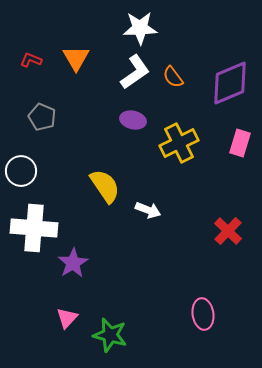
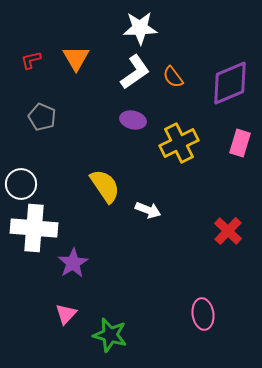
red L-shape: rotated 35 degrees counterclockwise
white circle: moved 13 px down
pink triangle: moved 1 px left, 4 px up
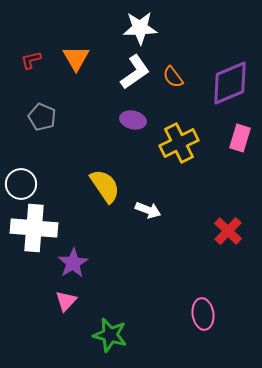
pink rectangle: moved 5 px up
pink triangle: moved 13 px up
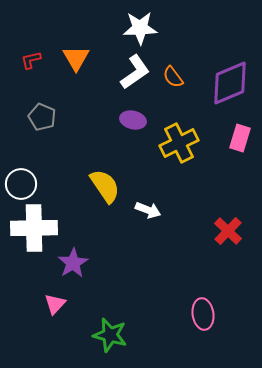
white cross: rotated 6 degrees counterclockwise
pink triangle: moved 11 px left, 3 px down
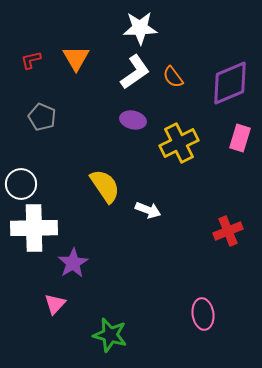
red cross: rotated 24 degrees clockwise
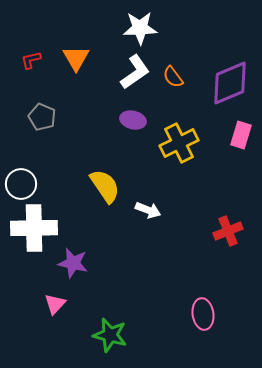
pink rectangle: moved 1 px right, 3 px up
purple star: rotated 28 degrees counterclockwise
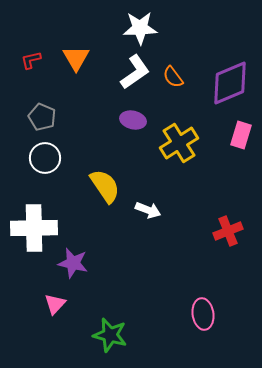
yellow cross: rotated 6 degrees counterclockwise
white circle: moved 24 px right, 26 px up
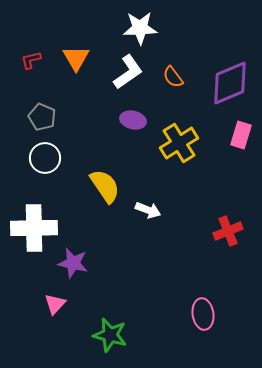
white L-shape: moved 7 px left
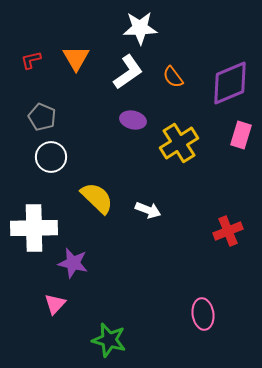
white circle: moved 6 px right, 1 px up
yellow semicircle: moved 8 px left, 12 px down; rotated 12 degrees counterclockwise
green star: moved 1 px left, 5 px down
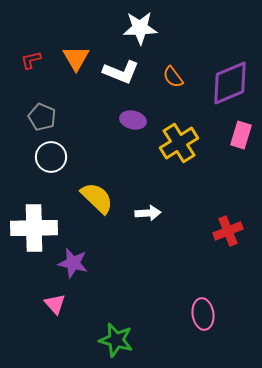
white L-shape: moved 7 px left; rotated 57 degrees clockwise
white arrow: moved 3 px down; rotated 25 degrees counterclockwise
pink triangle: rotated 25 degrees counterclockwise
green star: moved 7 px right
